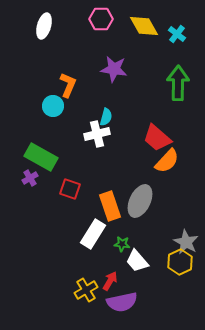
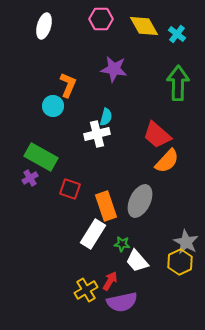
red trapezoid: moved 3 px up
orange rectangle: moved 4 px left
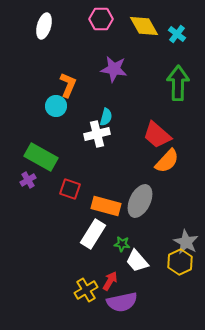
cyan circle: moved 3 px right
purple cross: moved 2 px left, 2 px down
orange rectangle: rotated 56 degrees counterclockwise
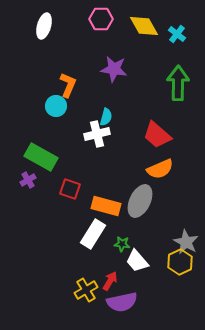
orange semicircle: moved 7 px left, 8 px down; rotated 24 degrees clockwise
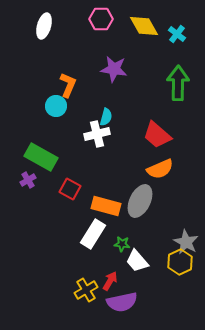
red square: rotated 10 degrees clockwise
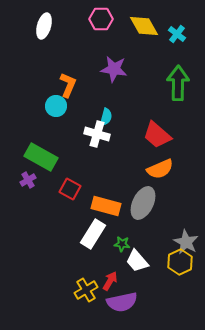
white cross: rotated 30 degrees clockwise
gray ellipse: moved 3 px right, 2 px down
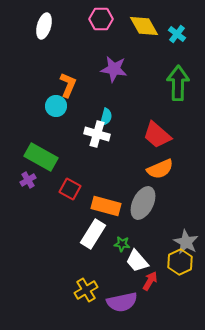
red arrow: moved 40 px right
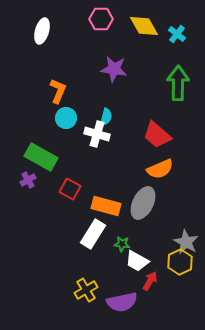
white ellipse: moved 2 px left, 5 px down
orange L-shape: moved 10 px left, 6 px down
cyan circle: moved 10 px right, 12 px down
white trapezoid: rotated 20 degrees counterclockwise
